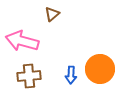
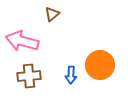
orange circle: moved 4 px up
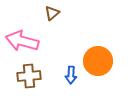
brown triangle: moved 1 px up
orange circle: moved 2 px left, 4 px up
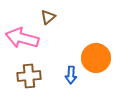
brown triangle: moved 4 px left, 4 px down
pink arrow: moved 3 px up
orange circle: moved 2 px left, 3 px up
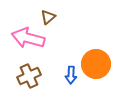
pink arrow: moved 6 px right
orange circle: moved 6 px down
brown cross: rotated 20 degrees counterclockwise
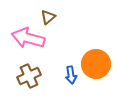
blue arrow: rotated 12 degrees counterclockwise
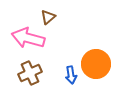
brown cross: moved 1 px right, 3 px up
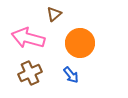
brown triangle: moved 6 px right, 3 px up
orange circle: moved 16 px left, 21 px up
blue arrow: rotated 30 degrees counterclockwise
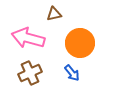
brown triangle: rotated 28 degrees clockwise
blue arrow: moved 1 px right, 2 px up
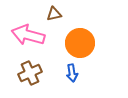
pink arrow: moved 3 px up
blue arrow: rotated 30 degrees clockwise
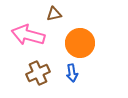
brown cross: moved 8 px right
